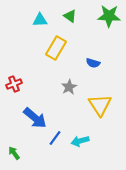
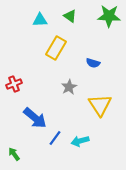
green arrow: moved 1 px down
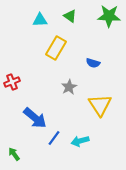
red cross: moved 2 px left, 2 px up
blue line: moved 1 px left
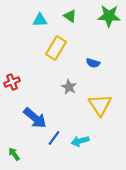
gray star: rotated 14 degrees counterclockwise
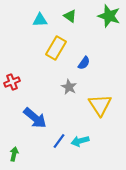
green star: rotated 15 degrees clockwise
blue semicircle: moved 9 px left; rotated 72 degrees counterclockwise
blue line: moved 5 px right, 3 px down
green arrow: rotated 48 degrees clockwise
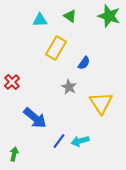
red cross: rotated 21 degrees counterclockwise
yellow triangle: moved 1 px right, 2 px up
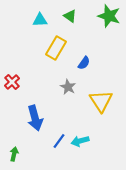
gray star: moved 1 px left
yellow triangle: moved 2 px up
blue arrow: rotated 35 degrees clockwise
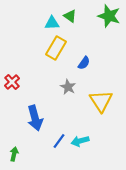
cyan triangle: moved 12 px right, 3 px down
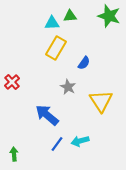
green triangle: rotated 40 degrees counterclockwise
blue arrow: moved 12 px right, 3 px up; rotated 145 degrees clockwise
blue line: moved 2 px left, 3 px down
green arrow: rotated 16 degrees counterclockwise
